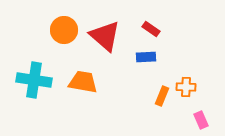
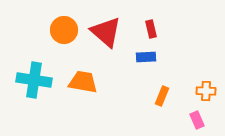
red rectangle: rotated 42 degrees clockwise
red triangle: moved 1 px right, 4 px up
orange cross: moved 20 px right, 4 px down
pink rectangle: moved 4 px left
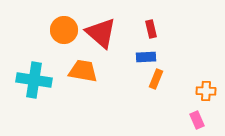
red triangle: moved 5 px left, 1 px down
orange trapezoid: moved 11 px up
orange rectangle: moved 6 px left, 17 px up
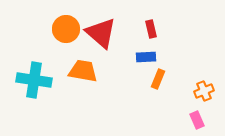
orange circle: moved 2 px right, 1 px up
orange rectangle: moved 2 px right
orange cross: moved 2 px left; rotated 24 degrees counterclockwise
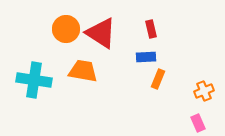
red triangle: rotated 8 degrees counterclockwise
pink rectangle: moved 1 px right, 3 px down
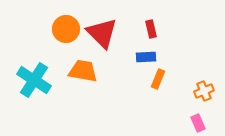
red triangle: moved 1 px right; rotated 12 degrees clockwise
cyan cross: rotated 24 degrees clockwise
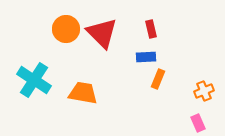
orange trapezoid: moved 22 px down
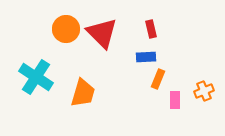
cyan cross: moved 2 px right, 3 px up
orange trapezoid: rotated 96 degrees clockwise
pink rectangle: moved 23 px left, 23 px up; rotated 24 degrees clockwise
